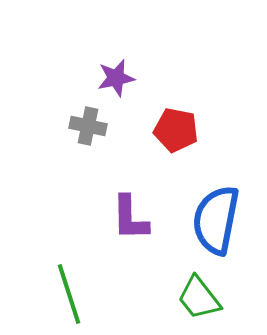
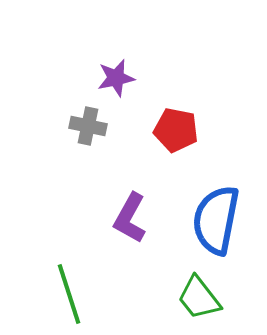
purple L-shape: rotated 30 degrees clockwise
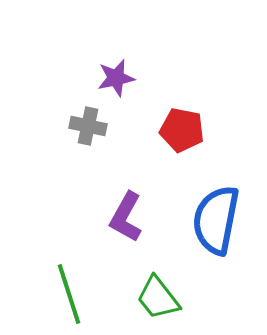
red pentagon: moved 6 px right
purple L-shape: moved 4 px left, 1 px up
green trapezoid: moved 41 px left
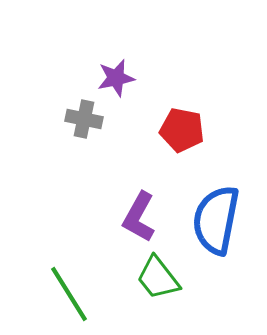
gray cross: moved 4 px left, 7 px up
purple L-shape: moved 13 px right
green line: rotated 14 degrees counterclockwise
green trapezoid: moved 20 px up
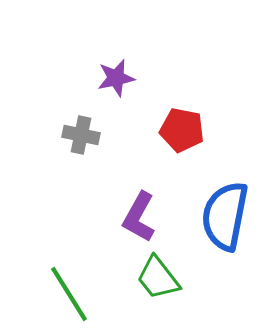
gray cross: moved 3 px left, 16 px down
blue semicircle: moved 9 px right, 4 px up
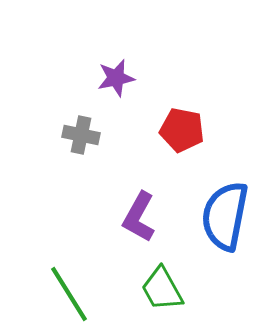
green trapezoid: moved 4 px right, 11 px down; rotated 9 degrees clockwise
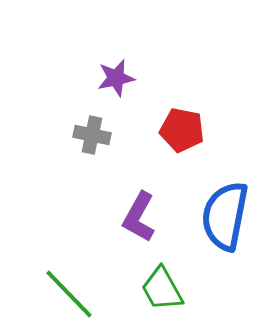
gray cross: moved 11 px right
green line: rotated 12 degrees counterclockwise
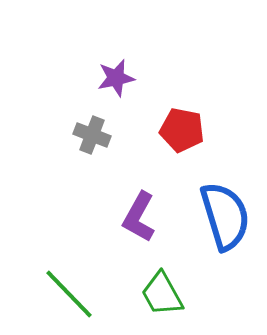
gray cross: rotated 9 degrees clockwise
blue semicircle: rotated 152 degrees clockwise
green trapezoid: moved 5 px down
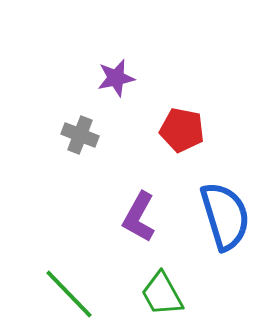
gray cross: moved 12 px left
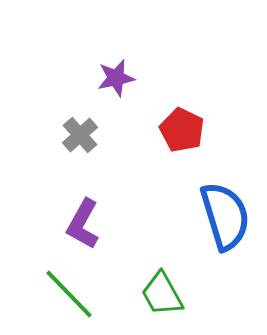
red pentagon: rotated 15 degrees clockwise
gray cross: rotated 27 degrees clockwise
purple L-shape: moved 56 px left, 7 px down
